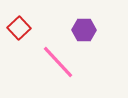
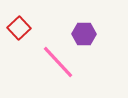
purple hexagon: moved 4 px down
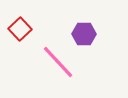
red square: moved 1 px right, 1 px down
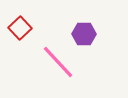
red square: moved 1 px up
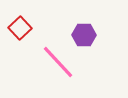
purple hexagon: moved 1 px down
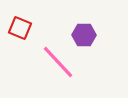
red square: rotated 25 degrees counterclockwise
